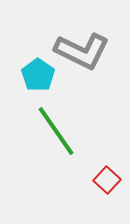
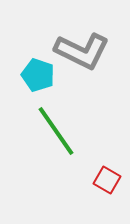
cyan pentagon: rotated 16 degrees counterclockwise
red square: rotated 12 degrees counterclockwise
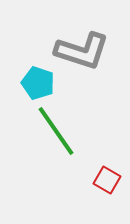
gray L-shape: rotated 8 degrees counterclockwise
cyan pentagon: moved 8 px down
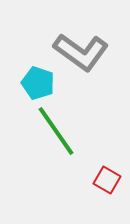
gray L-shape: moved 1 px left, 1 px down; rotated 18 degrees clockwise
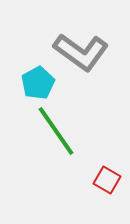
cyan pentagon: rotated 24 degrees clockwise
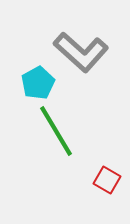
gray L-shape: rotated 6 degrees clockwise
green line: rotated 4 degrees clockwise
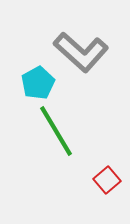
red square: rotated 20 degrees clockwise
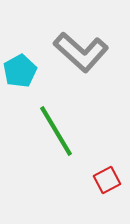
cyan pentagon: moved 18 px left, 12 px up
red square: rotated 12 degrees clockwise
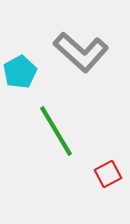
cyan pentagon: moved 1 px down
red square: moved 1 px right, 6 px up
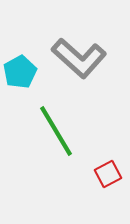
gray L-shape: moved 2 px left, 6 px down
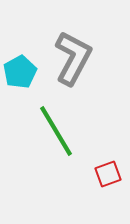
gray L-shape: moved 6 px left; rotated 104 degrees counterclockwise
red square: rotated 8 degrees clockwise
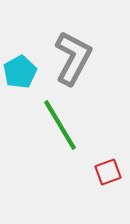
green line: moved 4 px right, 6 px up
red square: moved 2 px up
